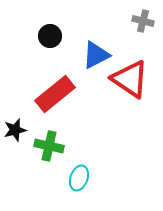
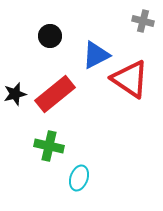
black star: moved 36 px up
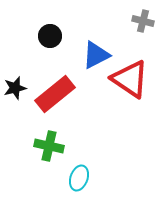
black star: moved 6 px up
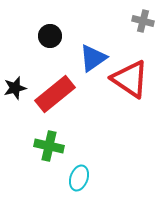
blue triangle: moved 3 px left, 3 px down; rotated 8 degrees counterclockwise
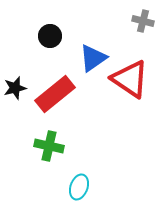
cyan ellipse: moved 9 px down
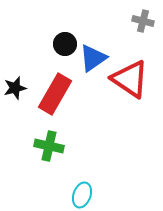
black circle: moved 15 px right, 8 px down
red rectangle: rotated 21 degrees counterclockwise
cyan ellipse: moved 3 px right, 8 px down
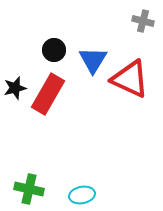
black circle: moved 11 px left, 6 px down
blue triangle: moved 2 px down; rotated 24 degrees counterclockwise
red triangle: rotated 9 degrees counterclockwise
red rectangle: moved 7 px left
green cross: moved 20 px left, 43 px down
cyan ellipse: rotated 60 degrees clockwise
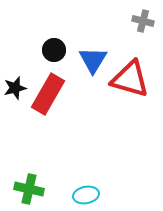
red triangle: rotated 9 degrees counterclockwise
cyan ellipse: moved 4 px right
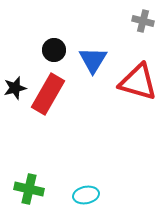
red triangle: moved 8 px right, 3 px down
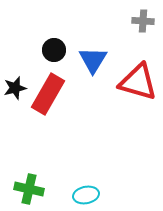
gray cross: rotated 10 degrees counterclockwise
